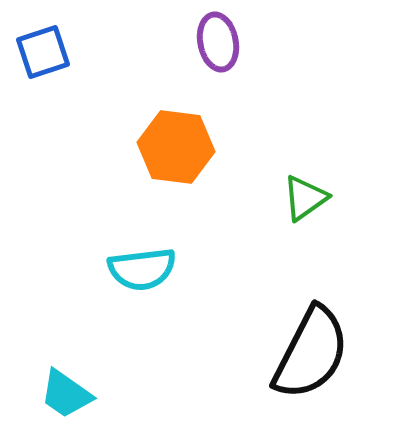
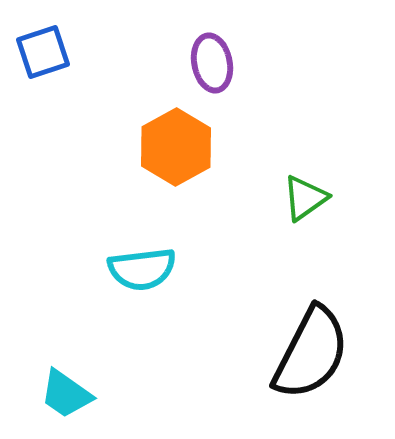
purple ellipse: moved 6 px left, 21 px down
orange hexagon: rotated 24 degrees clockwise
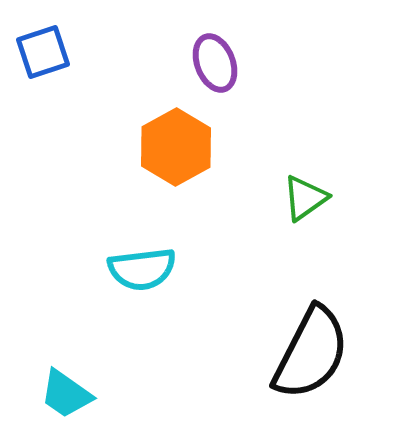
purple ellipse: moved 3 px right; rotated 10 degrees counterclockwise
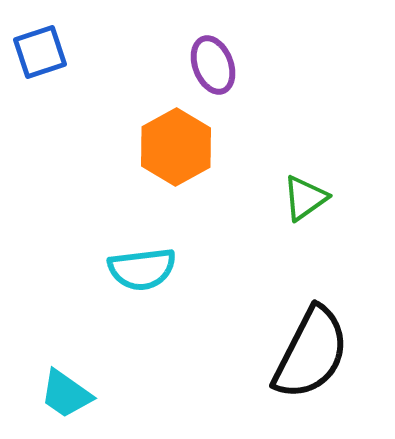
blue square: moved 3 px left
purple ellipse: moved 2 px left, 2 px down
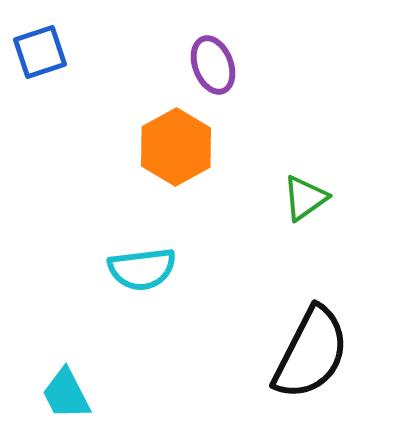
cyan trapezoid: rotated 28 degrees clockwise
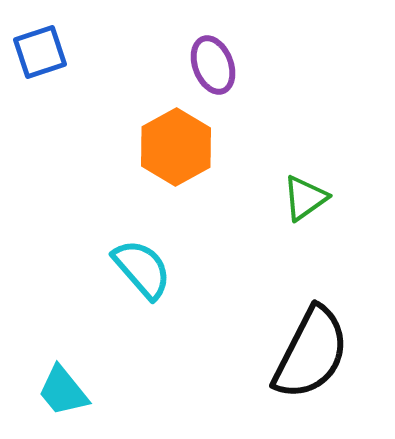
cyan semicircle: rotated 124 degrees counterclockwise
cyan trapezoid: moved 3 px left, 3 px up; rotated 12 degrees counterclockwise
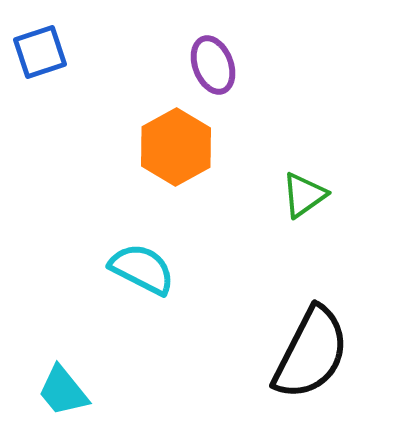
green triangle: moved 1 px left, 3 px up
cyan semicircle: rotated 22 degrees counterclockwise
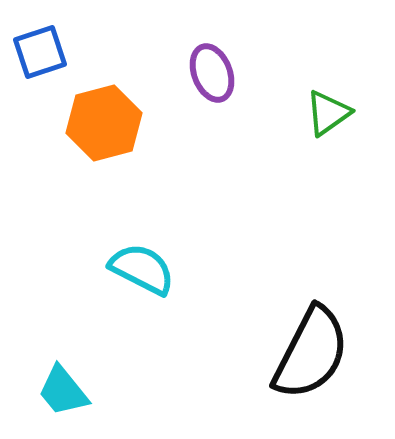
purple ellipse: moved 1 px left, 8 px down
orange hexagon: moved 72 px left, 24 px up; rotated 14 degrees clockwise
green triangle: moved 24 px right, 82 px up
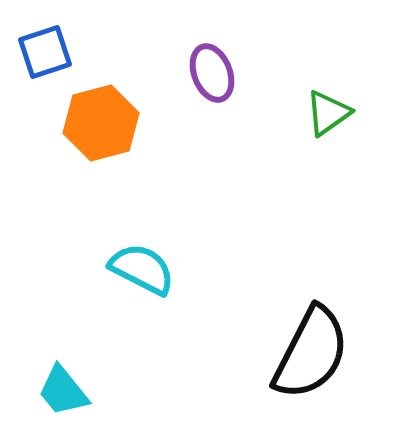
blue square: moved 5 px right
orange hexagon: moved 3 px left
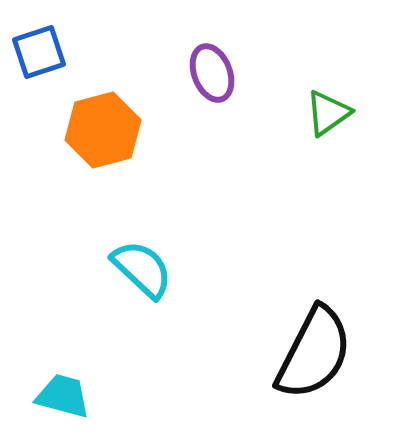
blue square: moved 6 px left
orange hexagon: moved 2 px right, 7 px down
cyan semicircle: rotated 16 degrees clockwise
black semicircle: moved 3 px right
cyan trapezoid: moved 5 px down; rotated 144 degrees clockwise
